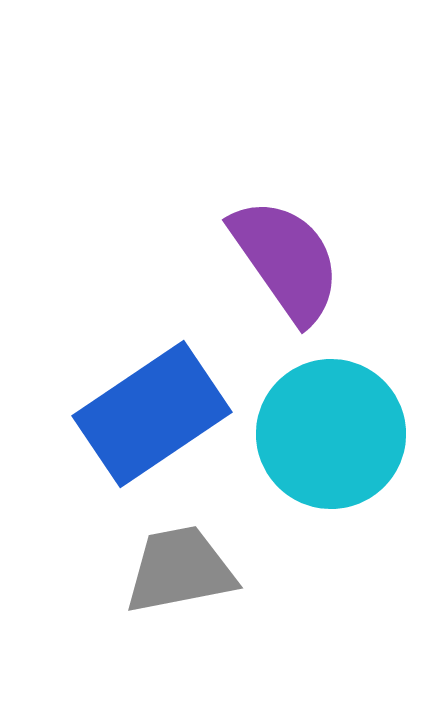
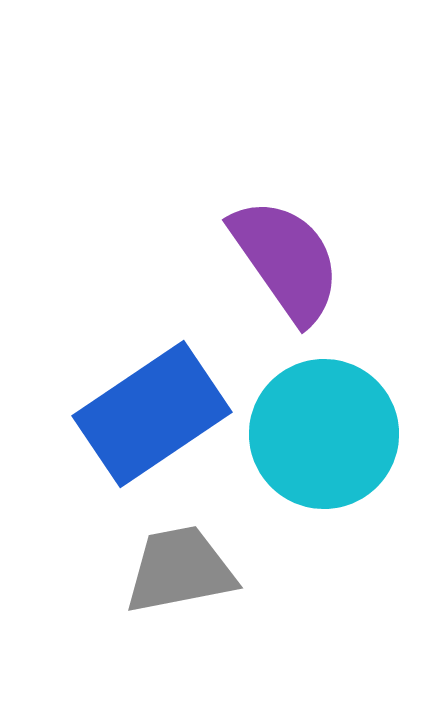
cyan circle: moved 7 px left
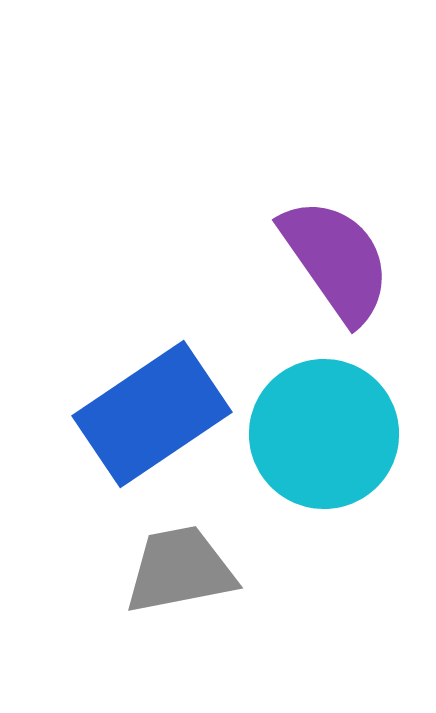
purple semicircle: moved 50 px right
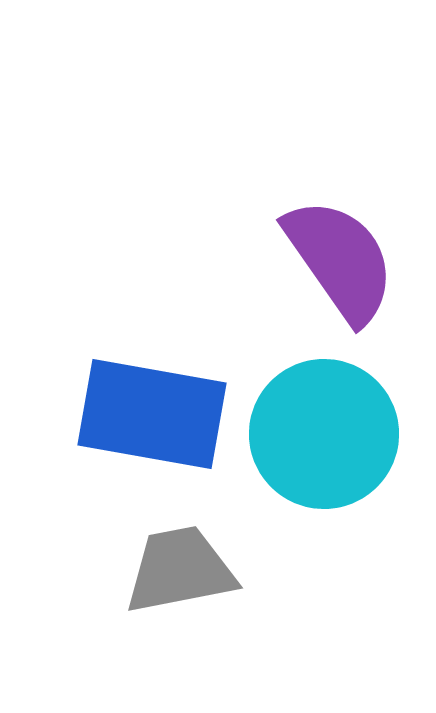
purple semicircle: moved 4 px right
blue rectangle: rotated 44 degrees clockwise
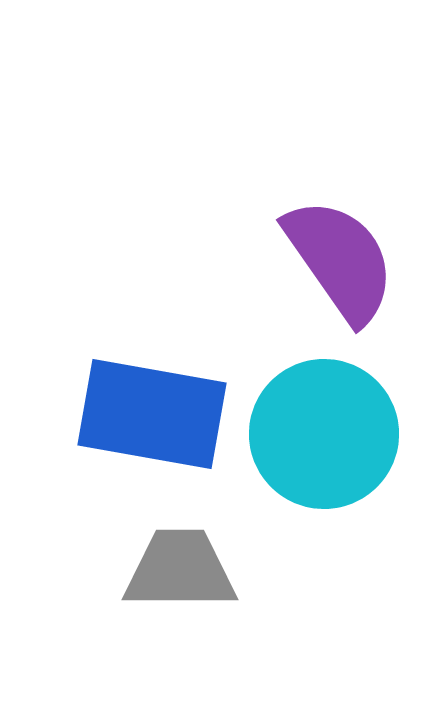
gray trapezoid: rotated 11 degrees clockwise
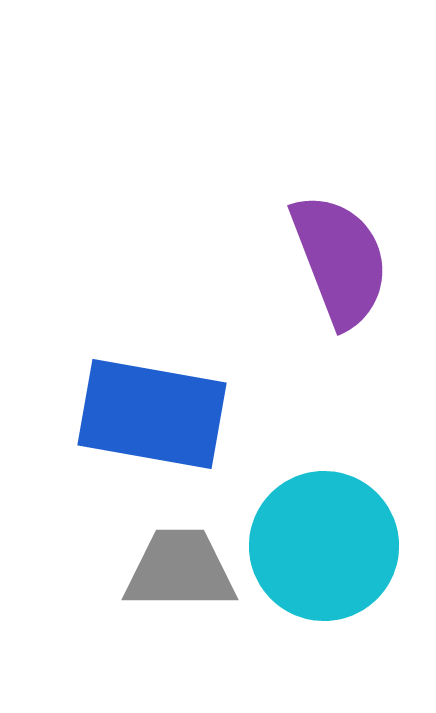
purple semicircle: rotated 14 degrees clockwise
cyan circle: moved 112 px down
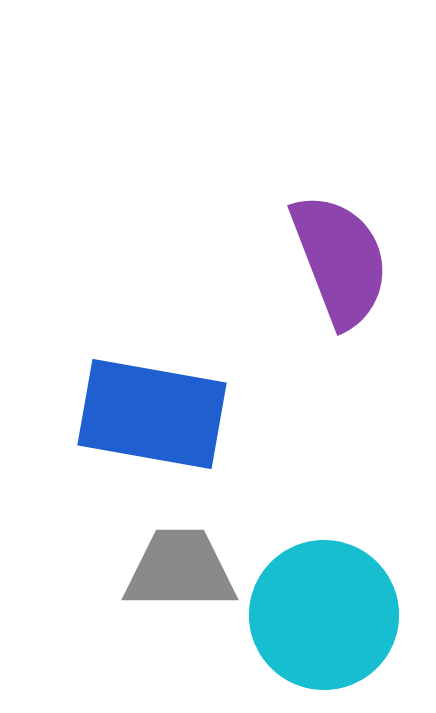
cyan circle: moved 69 px down
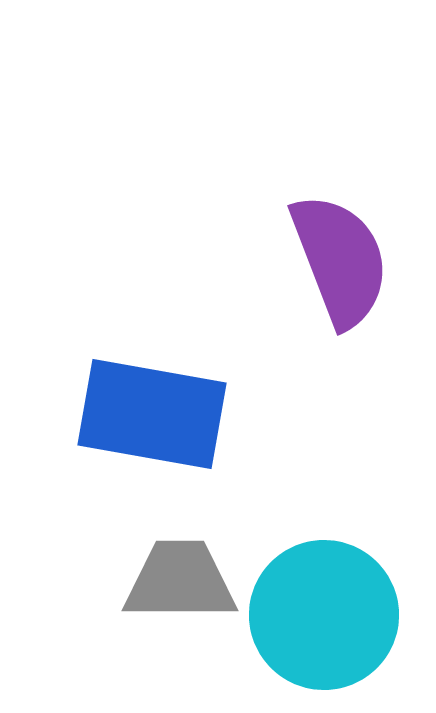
gray trapezoid: moved 11 px down
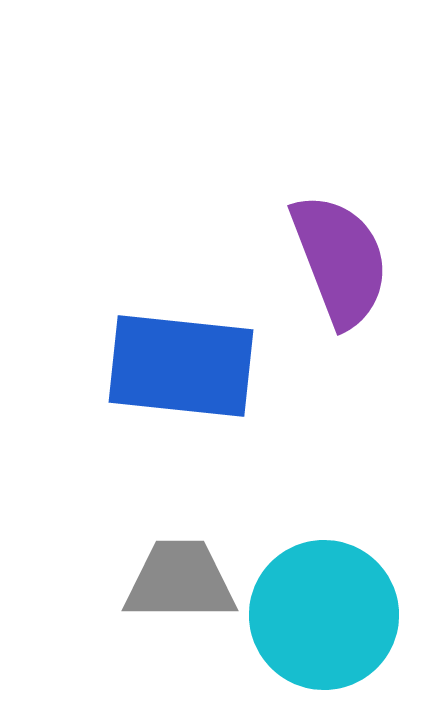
blue rectangle: moved 29 px right, 48 px up; rotated 4 degrees counterclockwise
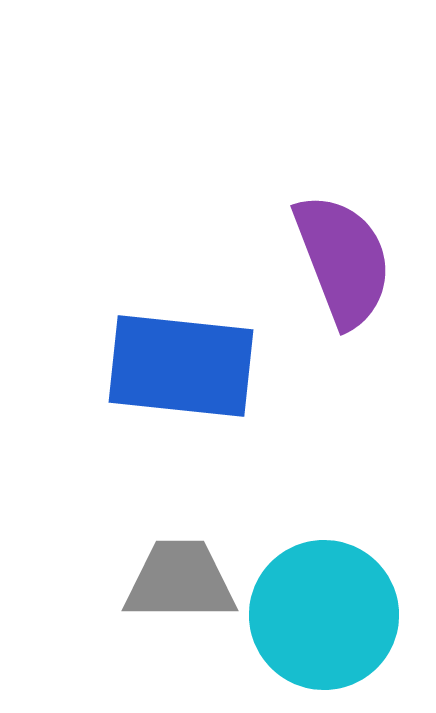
purple semicircle: moved 3 px right
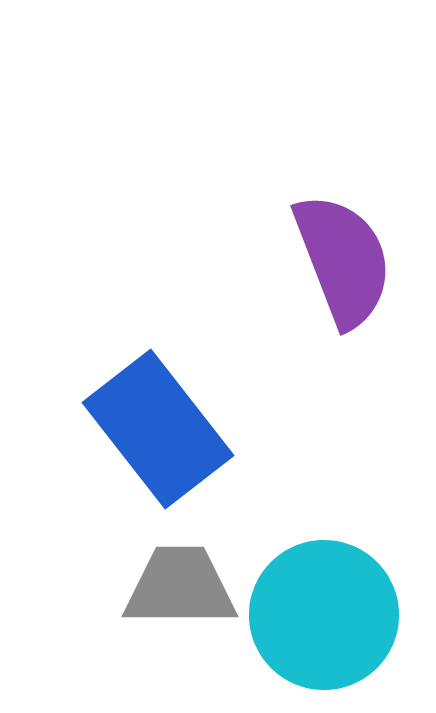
blue rectangle: moved 23 px left, 63 px down; rotated 46 degrees clockwise
gray trapezoid: moved 6 px down
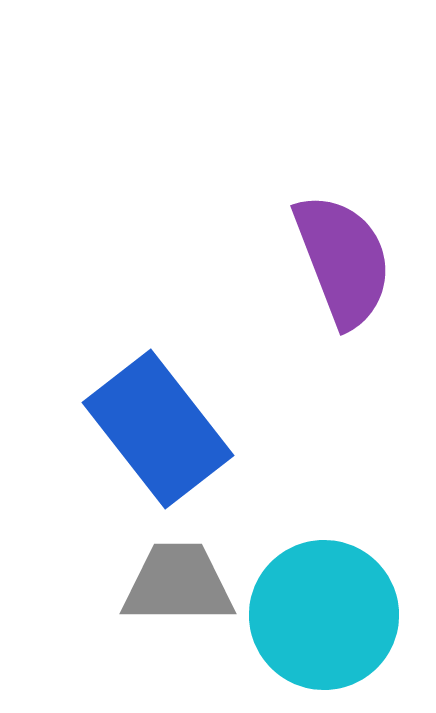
gray trapezoid: moved 2 px left, 3 px up
